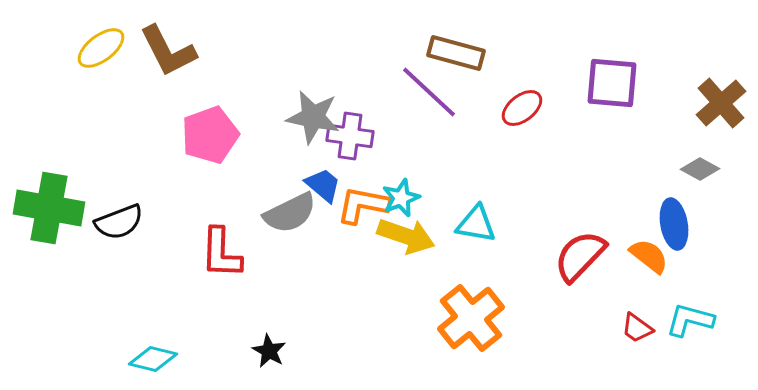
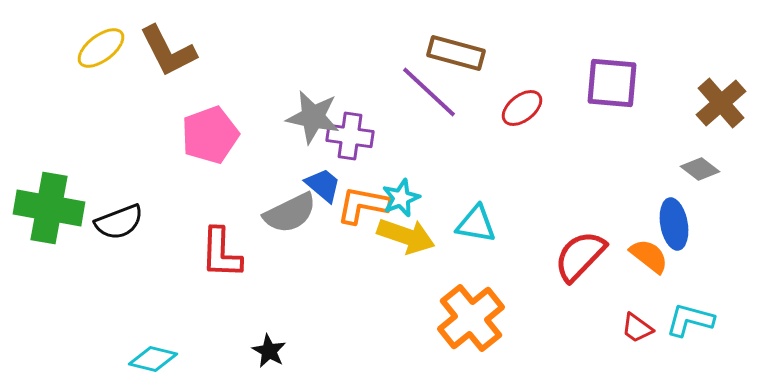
gray diamond: rotated 9 degrees clockwise
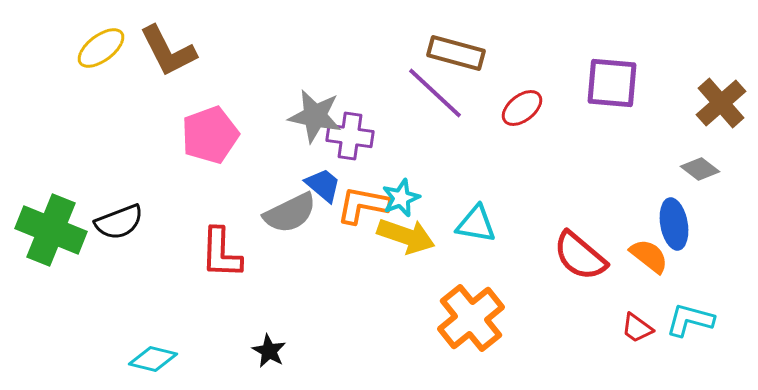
purple line: moved 6 px right, 1 px down
gray star: moved 2 px right, 1 px up
green cross: moved 2 px right, 22 px down; rotated 12 degrees clockwise
red semicircle: rotated 94 degrees counterclockwise
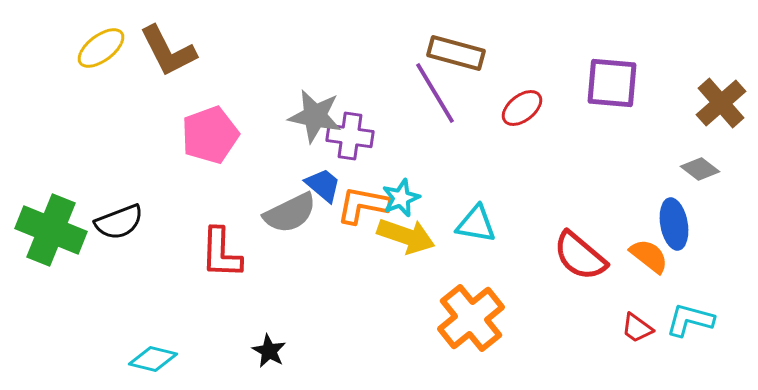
purple line: rotated 16 degrees clockwise
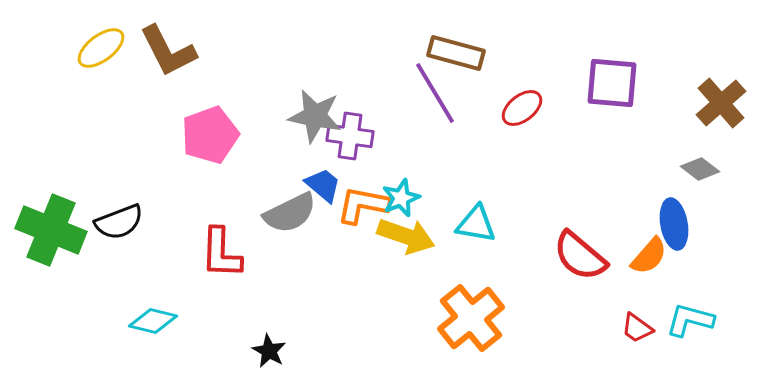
orange semicircle: rotated 93 degrees clockwise
cyan diamond: moved 38 px up
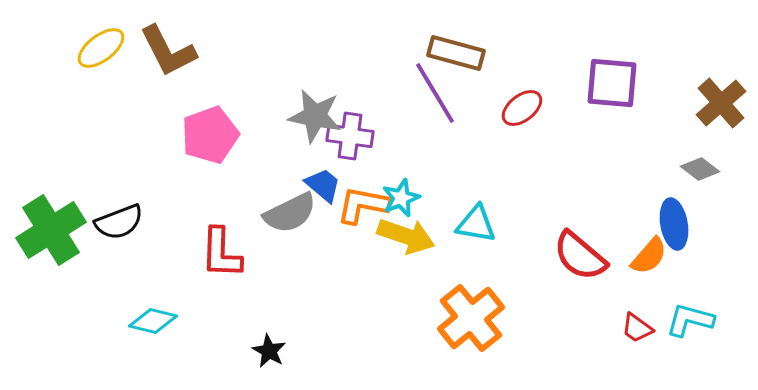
green cross: rotated 36 degrees clockwise
